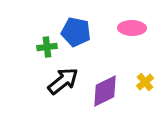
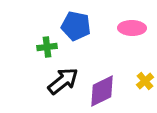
blue pentagon: moved 6 px up
yellow cross: moved 1 px up
purple diamond: moved 3 px left
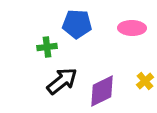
blue pentagon: moved 1 px right, 2 px up; rotated 8 degrees counterclockwise
black arrow: moved 1 px left
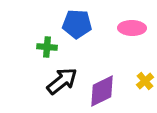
green cross: rotated 12 degrees clockwise
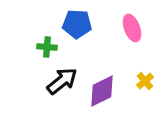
pink ellipse: rotated 68 degrees clockwise
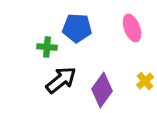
blue pentagon: moved 4 px down
black arrow: moved 1 px left, 1 px up
purple diamond: moved 1 px up; rotated 28 degrees counterclockwise
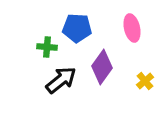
pink ellipse: rotated 8 degrees clockwise
purple diamond: moved 23 px up
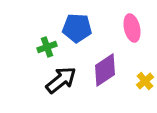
green cross: rotated 24 degrees counterclockwise
purple diamond: moved 3 px right, 3 px down; rotated 20 degrees clockwise
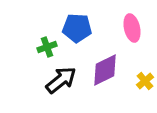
purple diamond: rotated 8 degrees clockwise
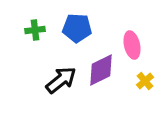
pink ellipse: moved 17 px down
green cross: moved 12 px left, 17 px up; rotated 12 degrees clockwise
purple diamond: moved 4 px left
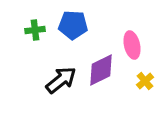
blue pentagon: moved 4 px left, 3 px up
